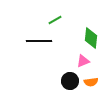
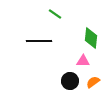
green line: moved 6 px up; rotated 64 degrees clockwise
pink triangle: rotated 24 degrees clockwise
orange semicircle: moved 2 px right; rotated 152 degrees clockwise
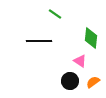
pink triangle: moved 3 px left; rotated 32 degrees clockwise
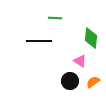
green line: moved 4 px down; rotated 32 degrees counterclockwise
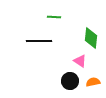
green line: moved 1 px left, 1 px up
orange semicircle: rotated 24 degrees clockwise
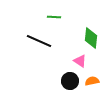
black line: rotated 25 degrees clockwise
orange semicircle: moved 1 px left, 1 px up
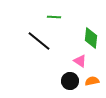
black line: rotated 15 degrees clockwise
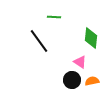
black line: rotated 15 degrees clockwise
pink triangle: moved 1 px down
black circle: moved 2 px right, 1 px up
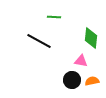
black line: rotated 25 degrees counterclockwise
pink triangle: moved 1 px right, 1 px up; rotated 24 degrees counterclockwise
